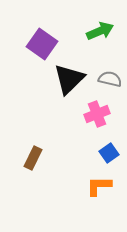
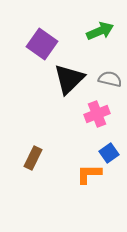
orange L-shape: moved 10 px left, 12 px up
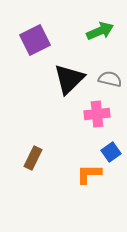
purple square: moved 7 px left, 4 px up; rotated 28 degrees clockwise
pink cross: rotated 15 degrees clockwise
blue square: moved 2 px right, 1 px up
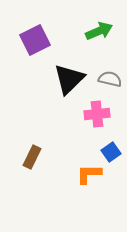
green arrow: moved 1 px left
brown rectangle: moved 1 px left, 1 px up
